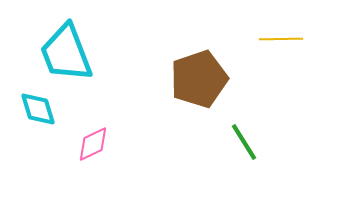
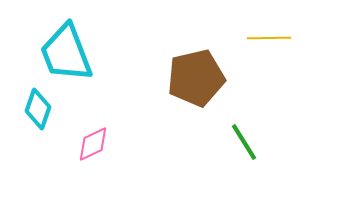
yellow line: moved 12 px left, 1 px up
brown pentagon: moved 3 px left, 1 px up; rotated 6 degrees clockwise
cyan diamond: rotated 36 degrees clockwise
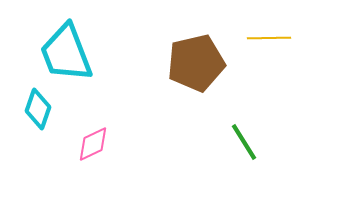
brown pentagon: moved 15 px up
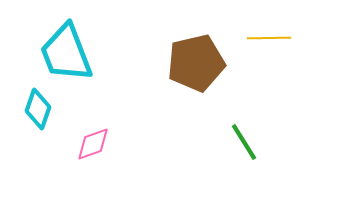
pink diamond: rotated 6 degrees clockwise
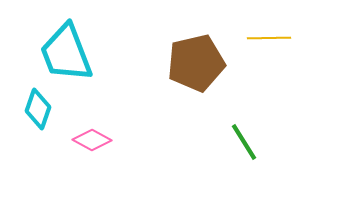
pink diamond: moved 1 px left, 4 px up; rotated 48 degrees clockwise
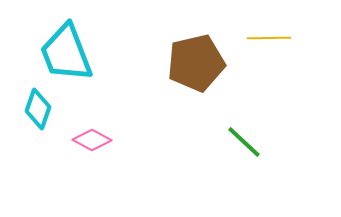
green line: rotated 15 degrees counterclockwise
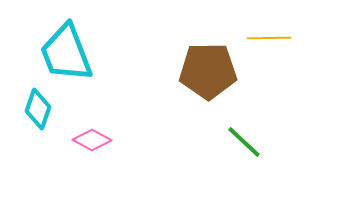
brown pentagon: moved 12 px right, 8 px down; rotated 12 degrees clockwise
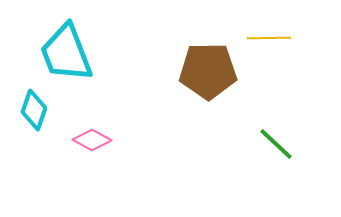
cyan diamond: moved 4 px left, 1 px down
green line: moved 32 px right, 2 px down
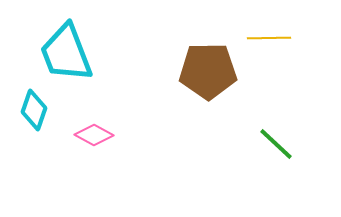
pink diamond: moved 2 px right, 5 px up
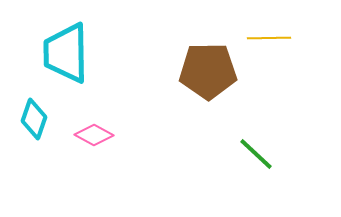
cyan trapezoid: rotated 20 degrees clockwise
cyan diamond: moved 9 px down
green line: moved 20 px left, 10 px down
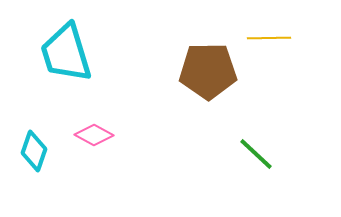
cyan trapezoid: rotated 16 degrees counterclockwise
cyan diamond: moved 32 px down
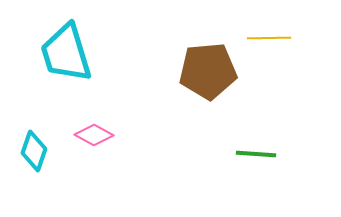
brown pentagon: rotated 4 degrees counterclockwise
green line: rotated 39 degrees counterclockwise
